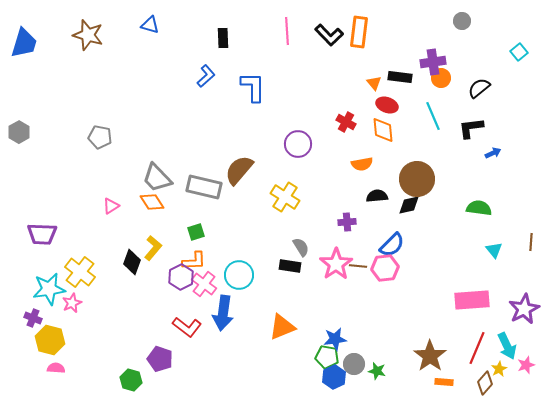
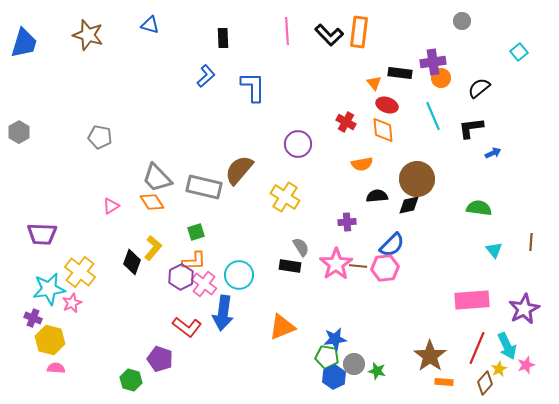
black rectangle at (400, 77): moved 4 px up
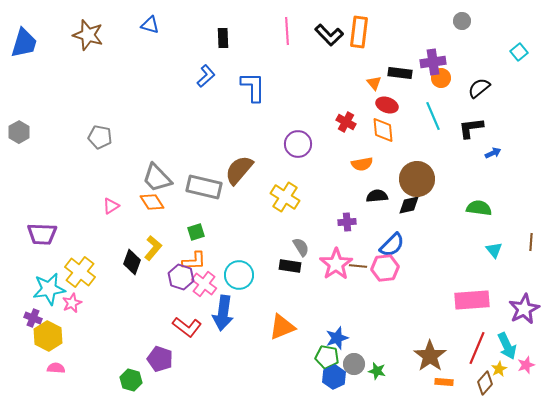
purple hexagon at (181, 277): rotated 15 degrees counterclockwise
blue star at (335, 339): moved 2 px right, 1 px up; rotated 10 degrees counterclockwise
yellow hexagon at (50, 340): moved 2 px left, 4 px up; rotated 12 degrees clockwise
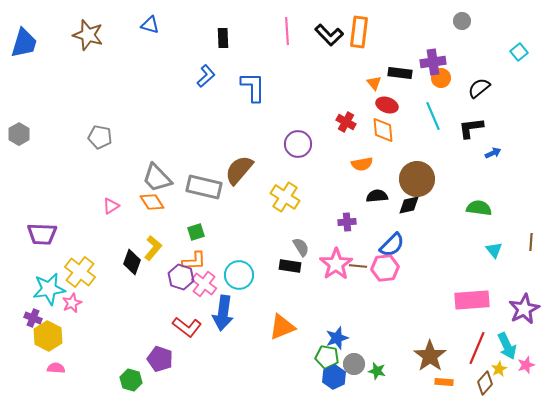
gray hexagon at (19, 132): moved 2 px down
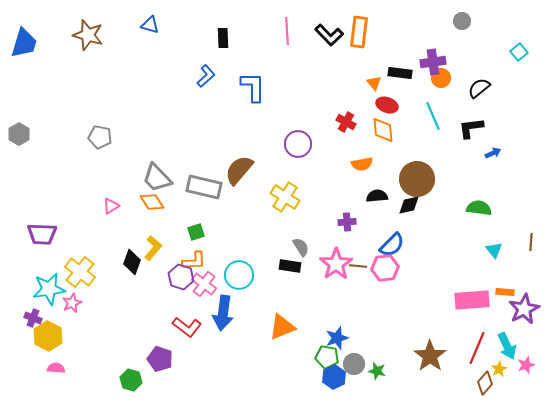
orange rectangle at (444, 382): moved 61 px right, 90 px up
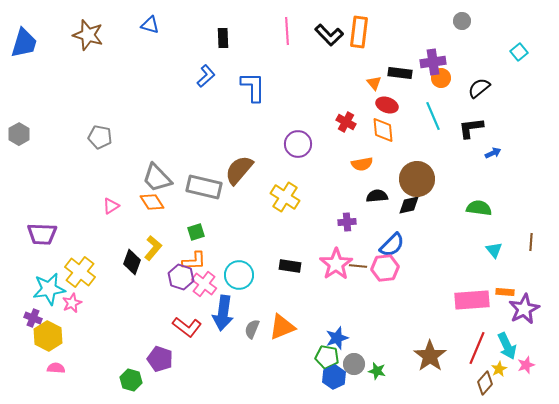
gray semicircle at (301, 247): moved 49 px left, 82 px down; rotated 126 degrees counterclockwise
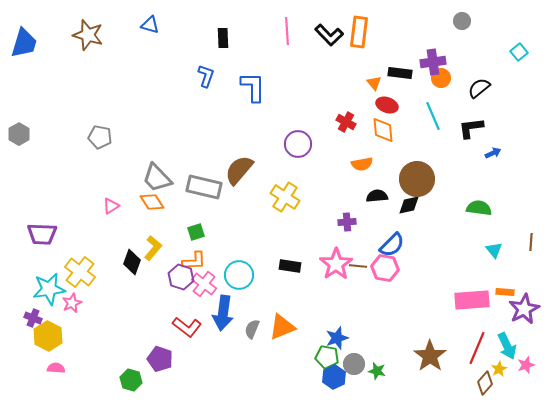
blue L-shape at (206, 76): rotated 30 degrees counterclockwise
pink hexagon at (385, 268): rotated 16 degrees clockwise
